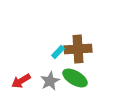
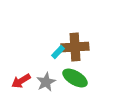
brown cross: moved 3 px left, 2 px up
gray star: moved 4 px left, 1 px down
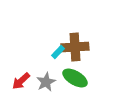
red arrow: rotated 12 degrees counterclockwise
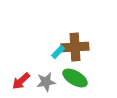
gray star: rotated 18 degrees clockwise
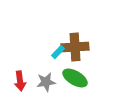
red arrow: moved 1 px left; rotated 54 degrees counterclockwise
